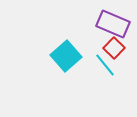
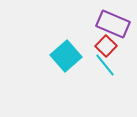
red square: moved 8 px left, 2 px up
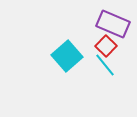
cyan square: moved 1 px right
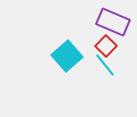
purple rectangle: moved 2 px up
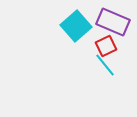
red square: rotated 20 degrees clockwise
cyan square: moved 9 px right, 30 px up
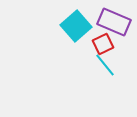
purple rectangle: moved 1 px right
red square: moved 3 px left, 2 px up
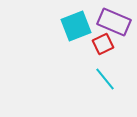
cyan square: rotated 20 degrees clockwise
cyan line: moved 14 px down
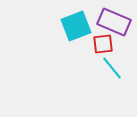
red square: rotated 20 degrees clockwise
cyan line: moved 7 px right, 11 px up
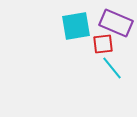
purple rectangle: moved 2 px right, 1 px down
cyan square: rotated 12 degrees clockwise
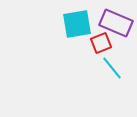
cyan square: moved 1 px right, 2 px up
red square: moved 2 px left, 1 px up; rotated 15 degrees counterclockwise
